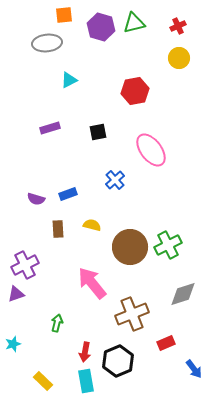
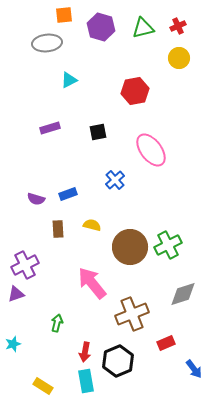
green triangle: moved 9 px right, 5 px down
yellow rectangle: moved 5 px down; rotated 12 degrees counterclockwise
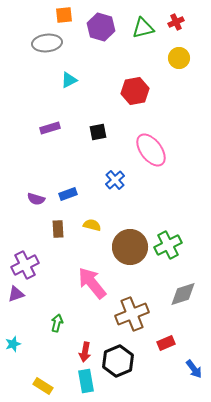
red cross: moved 2 px left, 4 px up
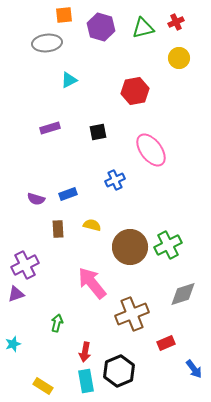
blue cross: rotated 18 degrees clockwise
black hexagon: moved 1 px right, 10 px down
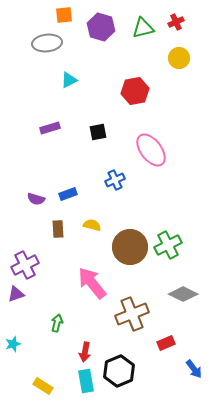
gray diamond: rotated 44 degrees clockwise
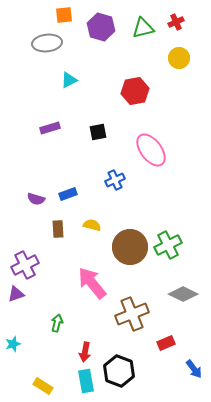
black hexagon: rotated 16 degrees counterclockwise
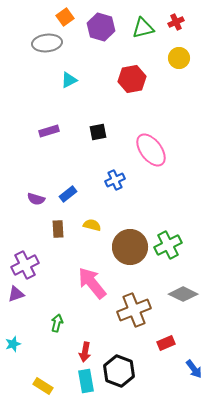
orange square: moved 1 px right, 2 px down; rotated 30 degrees counterclockwise
red hexagon: moved 3 px left, 12 px up
purple rectangle: moved 1 px left, 3 px down
blue rectangle: rotated 18 degrees counterclockwise
brown cross: moved 2 px right, 4 px up
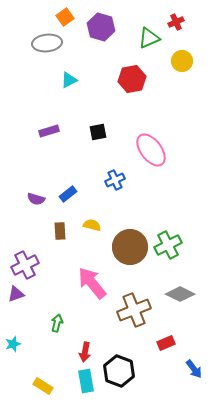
green triangle: moved 6 px right, 10 px down; rotated 10 degrees counterclockwise
yellow circle: moved 3 px right, 3 px down
brown rectangle: moved 2 px right, 2 px down
gray diamond: moved 3 px left
